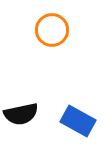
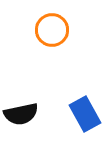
blue rectangle: moved 7 px right, 7 px up; rotated 32 degrees clockwise
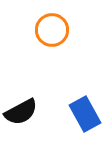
black semicircle: moved 2 px up; rotated 16 degrees counterclockwise
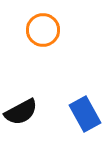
orange circle: moved 9 px left
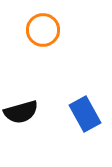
black semicircle: rotated 12 degrees clockwise
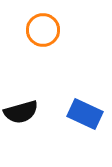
blue rectangle: rotated 36 degrees counterclockwise
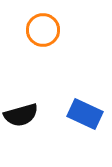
black semicircle: moved 3 px down
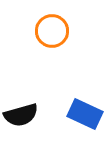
orange circle: moved 9 px right, 1 px down
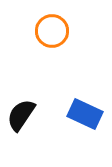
black semicircle: rotated 140 degrees clockwise
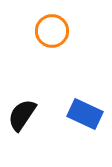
black semicircle: moved 1 px right
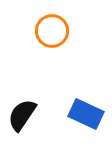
blue rectangle: moved 1 px right
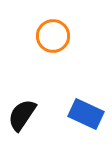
orange circle: moved 1 px right, 5 px down
